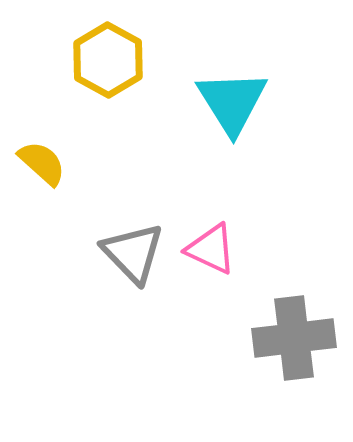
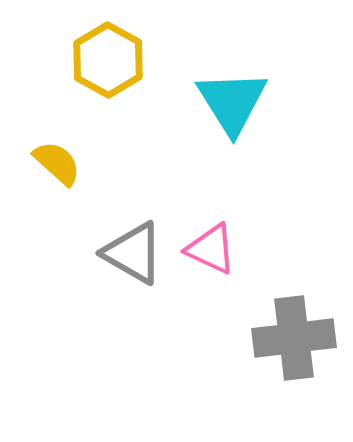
yellow semicircle: moved 15 px right
gray triangle: rotated 16 degrees counterclockwise
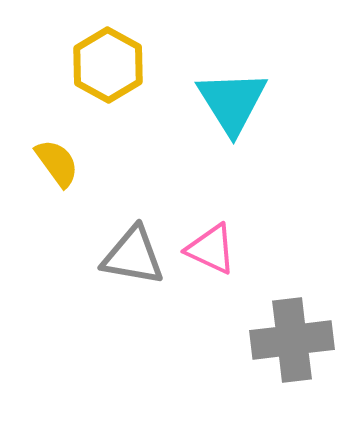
yellow hexagon: moved 5 px down
yellow semicircle: rotated 12 degrees clockwise
gray triangle: moved 3 px down; rotated 20 degrees counterclockwise
gray cross: moved 2 px left, 2 px down
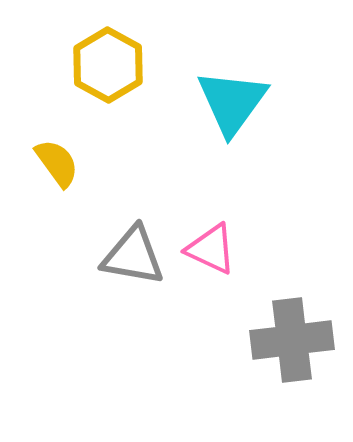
cyan triangle: rotated 8 degrees clockwise
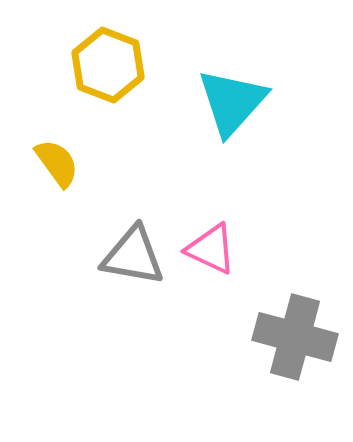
yellow hexagon: rotated 8 degrees counterclockwise
cyan triangle: rotated 6 degrees clockwise
gray cross: moved 3 px right, 3 px up; rotated 22 degrees clockwise
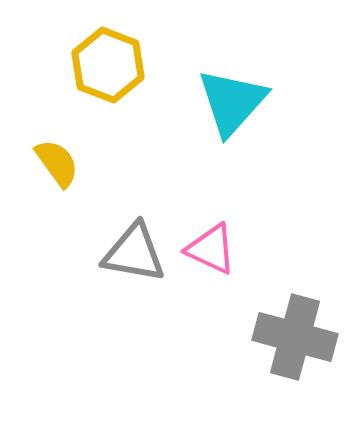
gray triangle: moved 1 px right, 3 px up
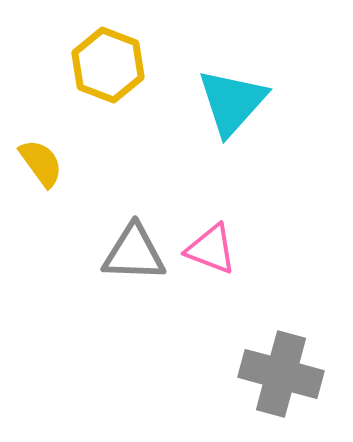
yellow semicircle: moved 16 px left
pink triangle: rotated 4 degrees counterclockwise
gray triangle: rotated 8 degrees counterclockwise
gray cross: moved 14 px left, 37 px down
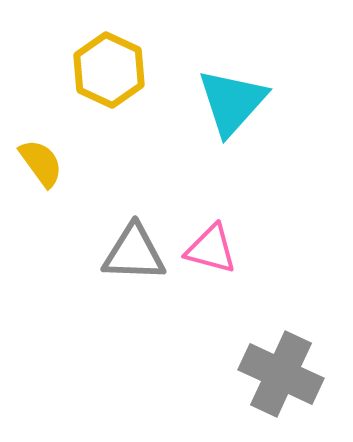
yellow hexagon: moved 1 px right, 5 px down; rotated 4 degrees clockwise
pink triangle: rotated 6 degrees counterclockwise
gray cross: rotated 10 degrees clockwise
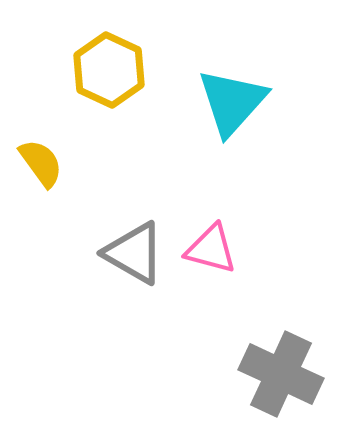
gray triangle: rotated 28 degrees clockwise
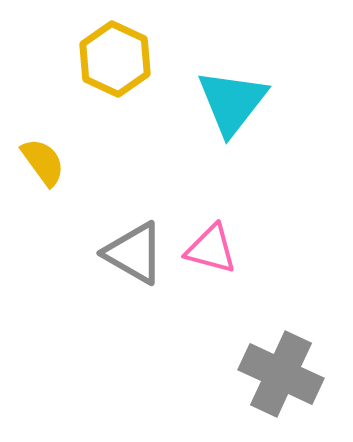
yellow hexagon: moved 6 px right, 11 px up
cyan triangle: rotated 4 degrees counterclockwise
yellow semicircle: moved 2 px right, 1 px up
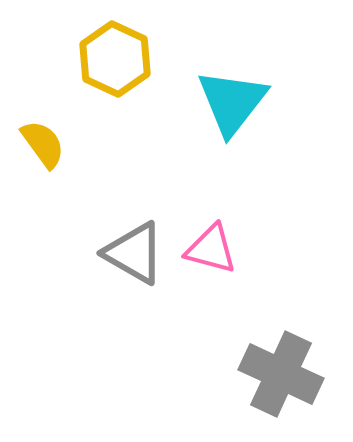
yellow semicircle: moved 18 px up
